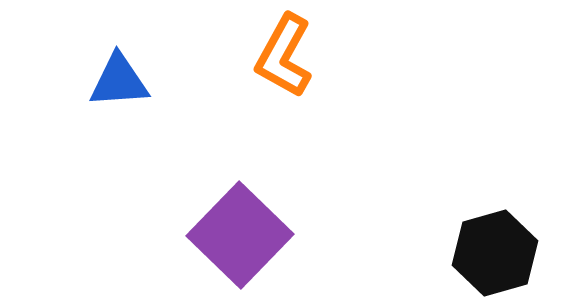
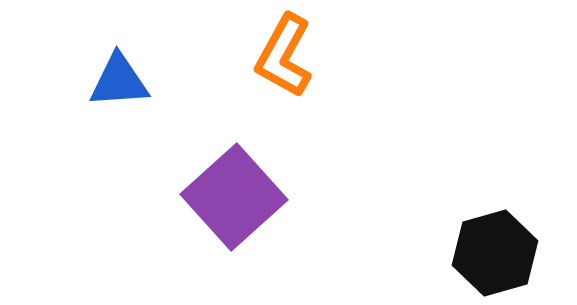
purple square: moved 6 px left, 38 px up; rotated 4 degrees clockwise
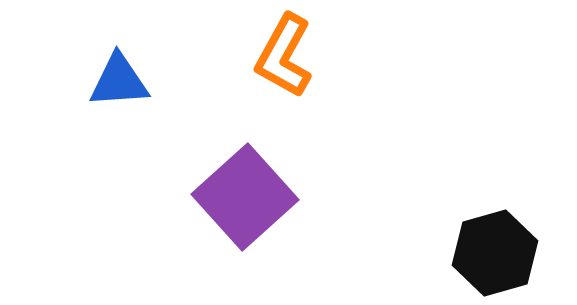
purple square: moved 11 px right
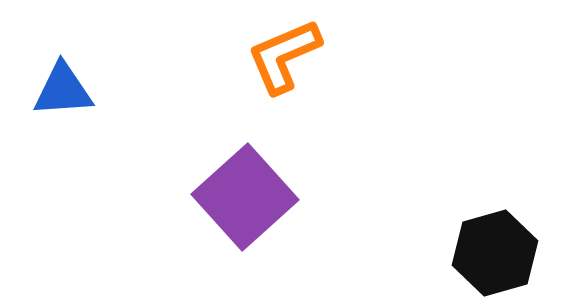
orange L-shape: rotated 38 degrees clockwise
blue triangle: moved 56 px left, 9 px down
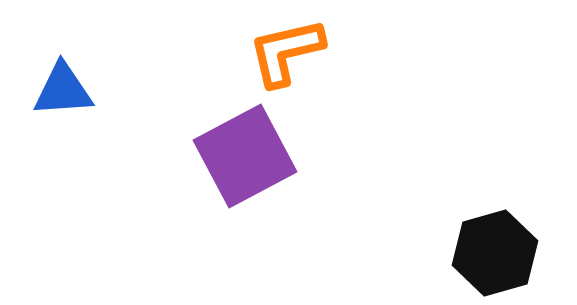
orange L-shape: moved 2 px right, 4 px up; rotated 10 degrees clockwise
purple square: moved 41 px up; rotated 14 degrees clockwise
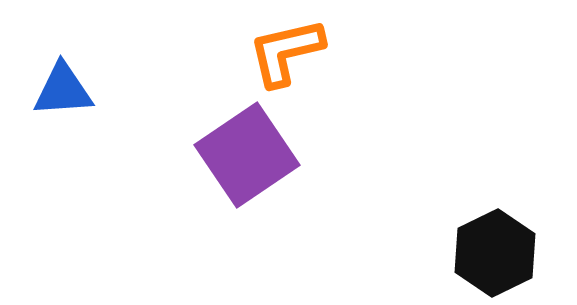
purple square: moved 2 px right, 1 px up; rotated 6 degrees counterclockwise
black hexagon: rotated 10 degrees counterclockwise
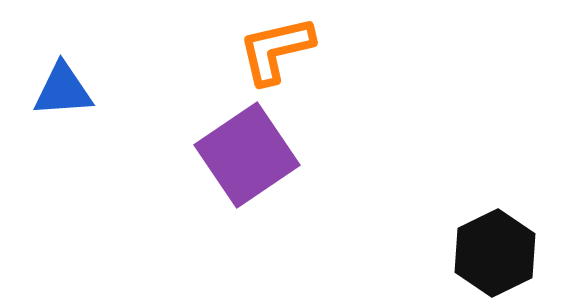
orange L-shape: moved 10 px left, 2 px up
